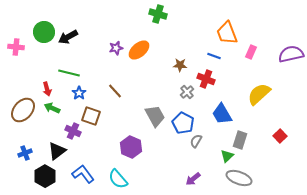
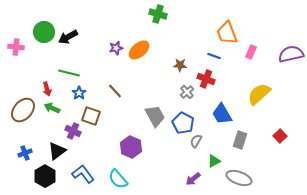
green triangle: moved 13 px left, 5 px down; rotated 16 degrees clockwise
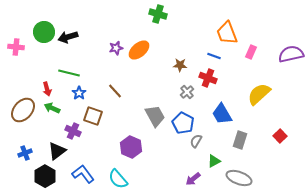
black arrow: rotated 12 degrees clockwise
red cross: moved 2 px right, 1 px up
brown square: moved 2 px right
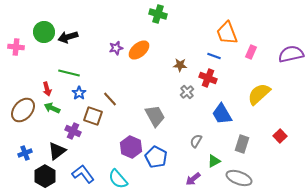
brown line: moved 5 px left, 8 px down
blue pentagon: moved 27 px left, 34 px down
gray rectangle: moved 2 px right, 4 px down
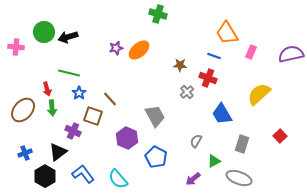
orange trapezoid: rotated 10 degrees counterclockwise
green arrow: rotated 119 degrees counterclockwise
purple hexagon: moved 4 px left, 9 px up
black triangle: moved 1 px right, 1 px down
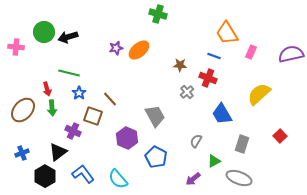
blue cross: moved 3 px left
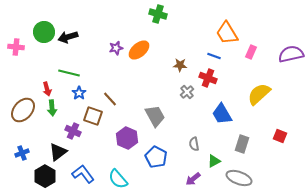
red square: rotated 24 degrees counterclockwise
gray semicircle: moved 2 px left, 3 px down; rotated 40 degrees counterclockwise
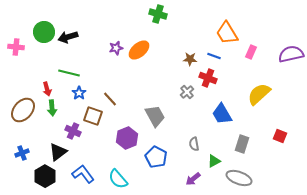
brown star: moved 10 px right, 6 px up
purple hexagon: rotated 15 degrees clockwise
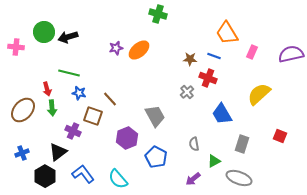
pink rectangle: moved 1 px right
blue star: rotated 24 degrees counterclockwise
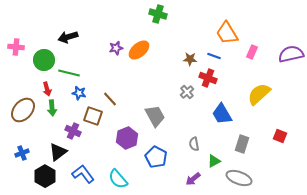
green circle: moved 28 px down
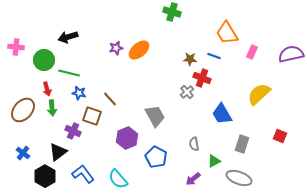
green cross: moved 14 px right, 2 px up
red cross: moved 6 px left
brown square: moved 1 px left
blue cross: moved 1 px right; rotated 32 degrees counterclockwise
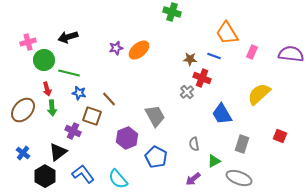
pink cross: moved 12 px right, 5 px up; rotated 21 degrees counterclockwise
purple semicircle: rotated 20 degrees clockwise
brown line: moved 1 px left
